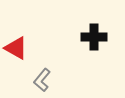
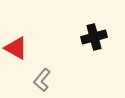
black cross: rotated 15 degrees counterclockwise
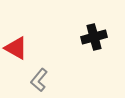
gray L-shape: moved 3 px left
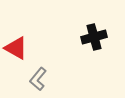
gray L-shape: moved 1 px left, 1 px up
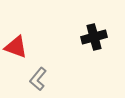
red triangle: moved 1 px up; rotated 10 degrees counterclockwise
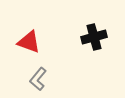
red triangle: moved 13 px right, 5 px up
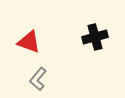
black cross: moved 1 px right
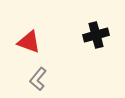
black cross: moved 1 px right, 2 px up
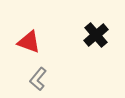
black cross: rotated 25 degrees counterclockwise
